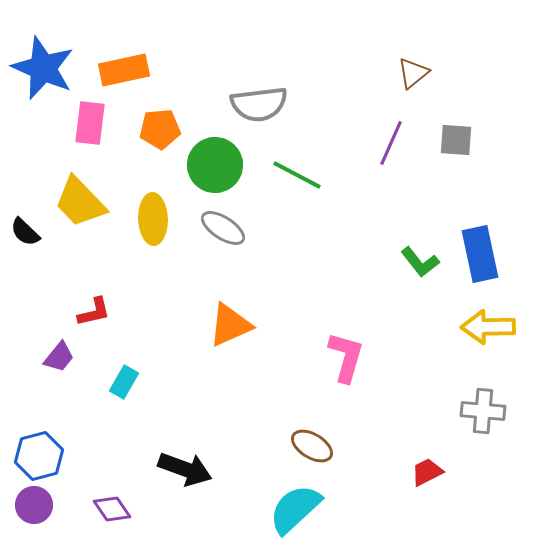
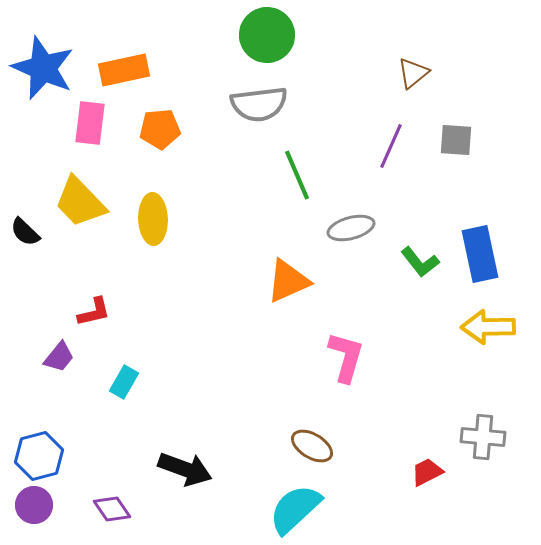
purple line: moved 3 px down
green circle: moved 52 px right, 130 px up
green line: rotated 39 degrees clockwise
gray ellipse: moved 128 px right; rotated 48 degrees counterclockwise
orange triangle: moved 58 px right, 44 px up
gray cross: moved 26 px down
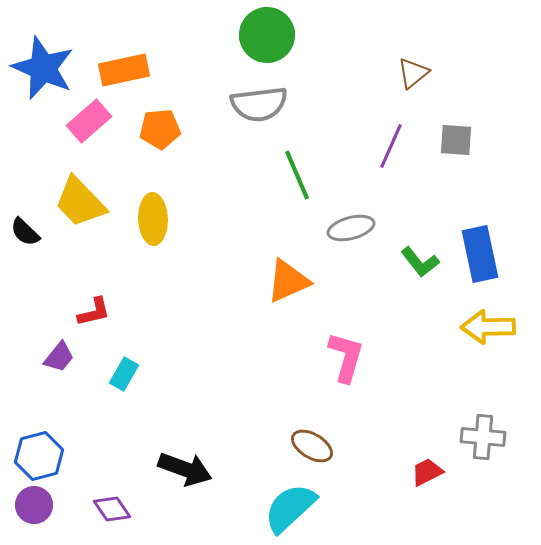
pink rectangle: moved 1 px left, 2 px up; rotated 42 degrees clockwise
cyan rectangle: moved 8 px up
cyan semicircle: moved 5 px left, 1 px up
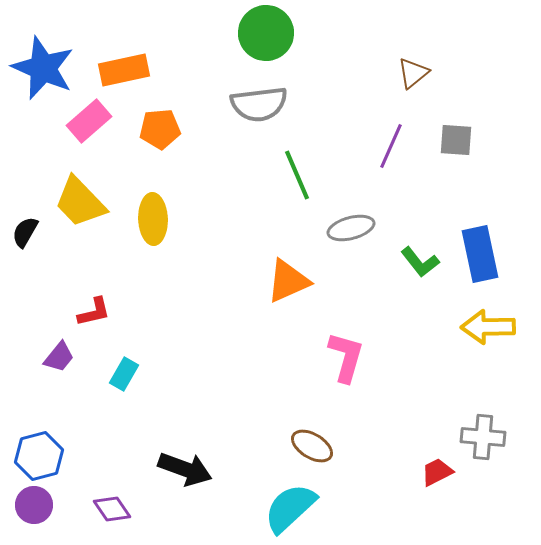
green circle: moved 1 px left, 2 px up
black semicircle: rotated 76 degrees clockwise
red trapezoid: moved 10 px right
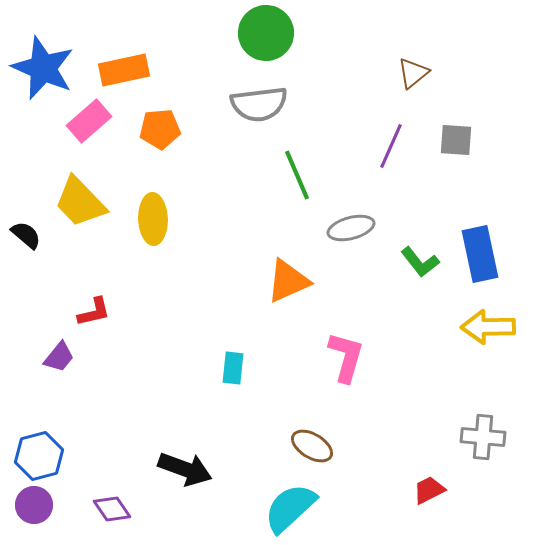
black semicircle: moved 1 px right, 3 px down; rotated 100 degrees clockwise
cyan rectangle: moved 109 px right, 6 px up; rotated 24 degrees counterclockwise
red trapezoid: moved 8 px left, 18 px down
